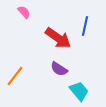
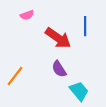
pink semicircle: moved 3 px right, 3 px down; rotated 112 degrees clockwise
blue line: rotated 12 degrees counterclockwise
purple semicircle: rotated 24 degrees clockwise
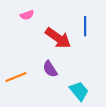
purple semicircle: moved 9 px left
orange line: moved 1 px right, 1 px down; rotated 30 degrees clockwise
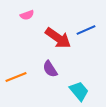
blue line: moved 1 px right, 4 px down; rotated 66 degrees clockwise
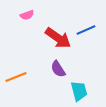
purple semicircle: moved 8 px right
cyan trapezoid: rotated 25 degrees clockwise
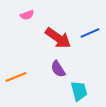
blue line: moved 4 px right, 3 px down
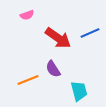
purple semicircle: moved 5 px left
orange line: moved 12 px right, 3 px down
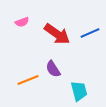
pink semicircle: moved 5 px left, 7 px down
red arrow: moved 1 px left, 4 px up
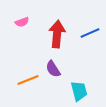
red arrow: rotated 120 degrees counterclockwise
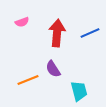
red arrow: moved 1 px up
